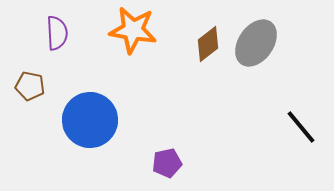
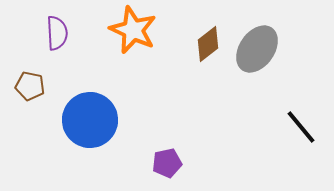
orange star: rotated 15 degrees clockwise
gray ellipse: moved 1 px right, 6 px down
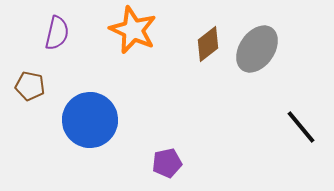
purple semicircle: rotated 16 degrees clockwise
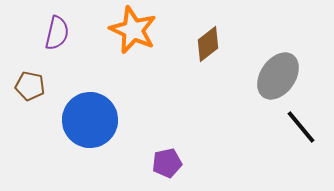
gray ellipse: moved 21 px right, 27 px down
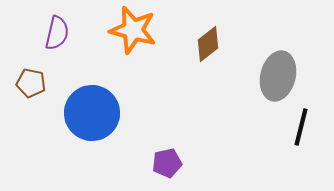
orange star: rotated 9 degrees counterclockwise
gray ellipse: rotated 21 degrees counterclockwise
brown pentagon: moved 1 px right, 3 px up
blue circle: moved 2 px right, 7 px up
black line: rotated 54 degrees clockwise
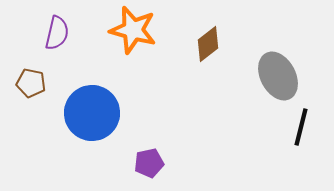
gray ellipse: rotated 42 degrees counterclockwise
purple pentagon: moved 18 px left
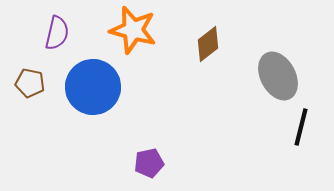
brown pentagon: moved 1 px left
blue circle: moved 1 px right, 26 px up
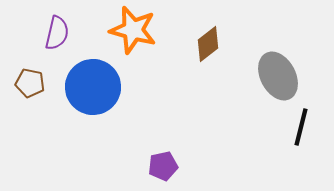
purple pentagon: moved 14 px right, 3 px down
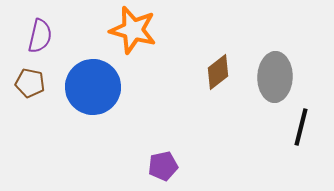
purple semicircle: moved 17 px left, 3 px down
brown diamond: moved 10 px right, 28 px down
gray ellipse: moved 3 px left, 1 px down; rotated 30 degrees clockwise
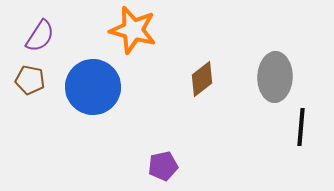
purple semicircle: rotated 20 degrees clockwise
brown diamond: moved 16 px left, 7 px down
brown pentagon: moved 3 px up
black line: rotated 9 degrees counterclockwise
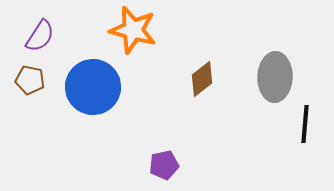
black line: moved 4 px right, 3 px up
purple pentagon: moved 1 px right, 1 px up
